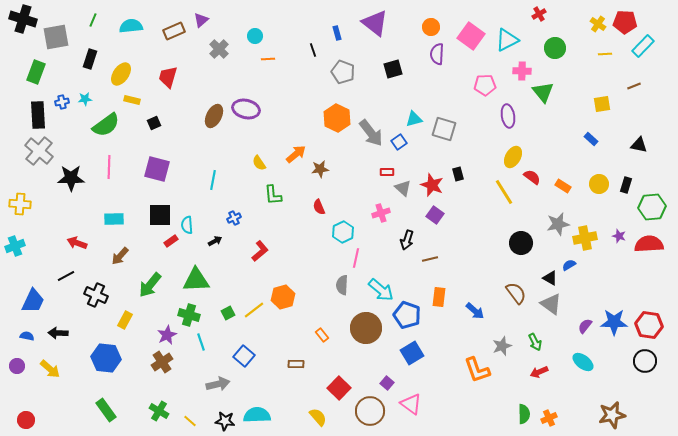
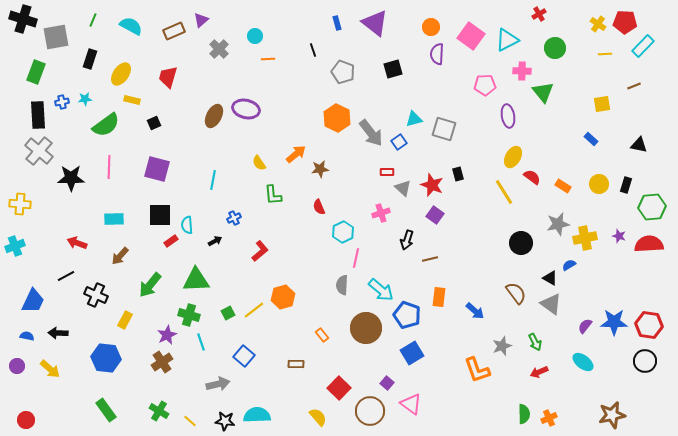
cyan semicircle at (131, 26): rotated 35 degrees clockwise
blue rectangle at (337, 33): moved 10 px up
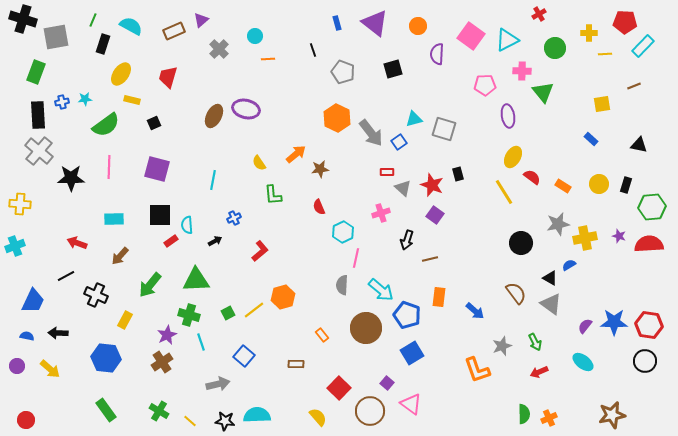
yellow cross at (598, 24): moved 9 px left, 9 px down; rotated 35 degrees counterclockwise
orange circle at (431, 27): moved 13 px left, 1 px up
black rectangle at (90, 59): moved 13 px right, 15 px up
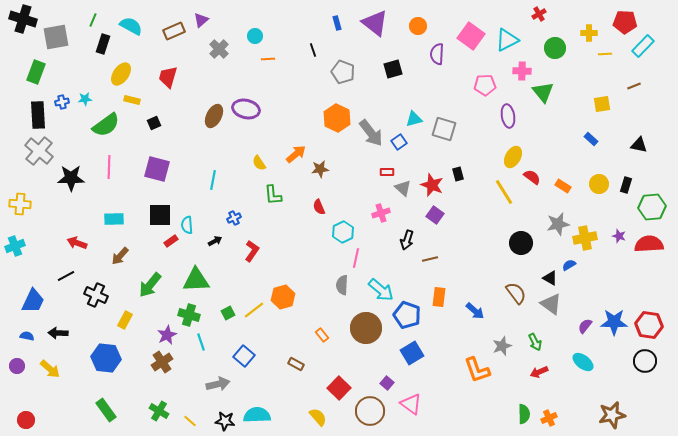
red L-shape at (260, 251): moved 8 px left; rotated 15 degrees counterclockwise
brown rectangle at (296, 364): rotated 28 degrees clockwise
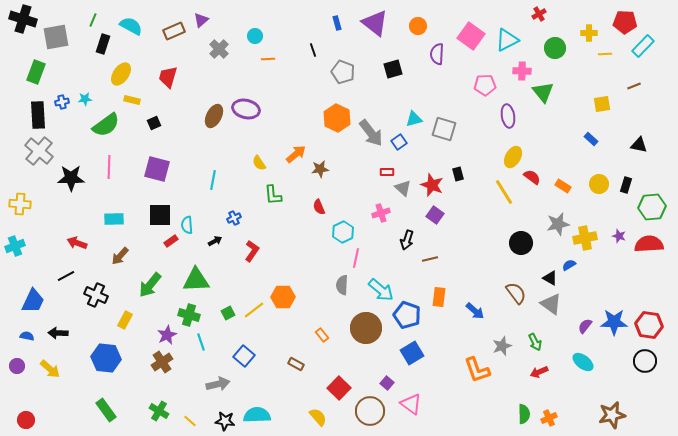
orange hexagon at (283, 297): rotated 15 degrees clockwise
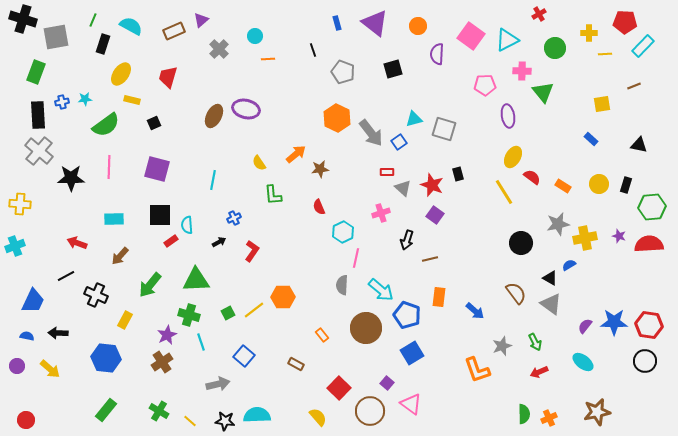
black arrow at (215, 241): moved 4 px right, 1 px down
green rectangle at (106, 410): rotated 75 degrees clockwise
brown star at (612, 415): moved 15 px left, 3 px up
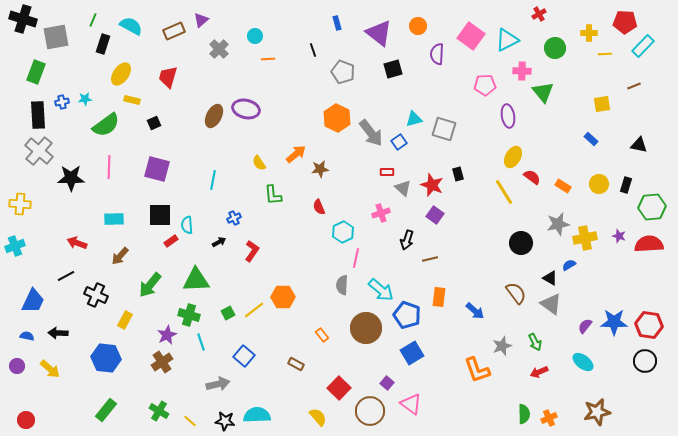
purple triangle at (375, 23): moved 4 px right, 10 px down
